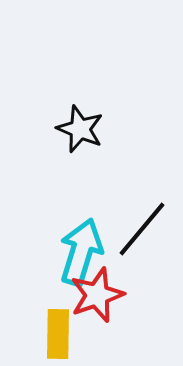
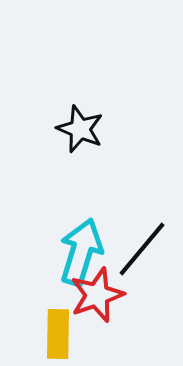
black line: moved 20 px down
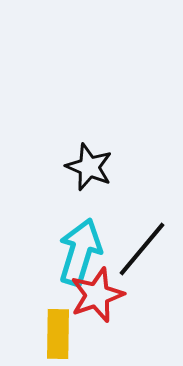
black star: moved 9 px right, 38 px down
cyan arrow: moved 1 px left
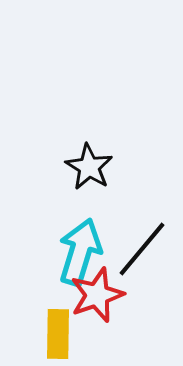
black star: rotated 9 degrees clockwise
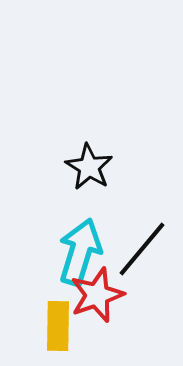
yellow rectangle: moved 8 px up
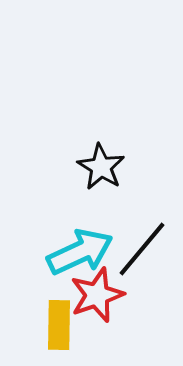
black star: moved 12 px right
cyan arrow: rotated 48 degrees clockwise
yellow rectangle: moved 1 px right, 1 px up
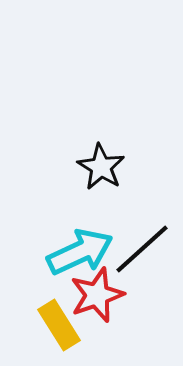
black line: rotated 8 degrees clockwise
yellow rectangle: rotated 33 degrees counterclockwise
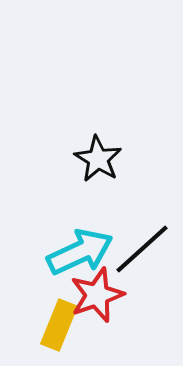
black star: moved 3 px left, 8 px up
yellow rectangle: rotated 54 degrees clockwise
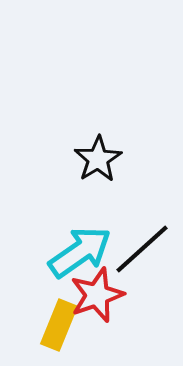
black star: rotated 9 degrees clockwise
cyan arrow: rotated 10 degrees counterclockwise
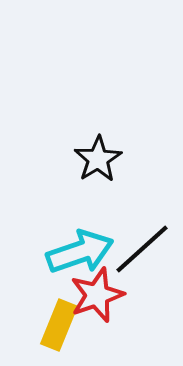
cyan arrow: rotated 16 degrees clockwise
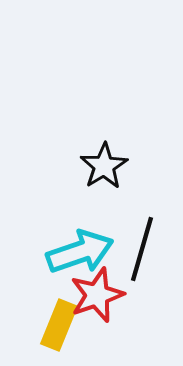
black star: moved 6 px right, 7 px down
black line: rotated 32 degrees counterclockwise
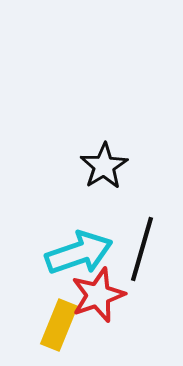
cyan arrow: moved 1 px left, 1 px down
red star: moved 1 px right
